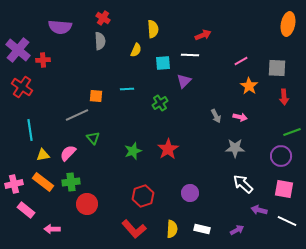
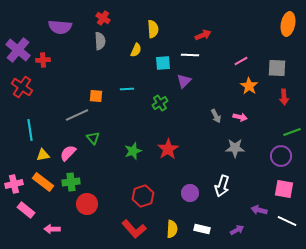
white arrow at (243, 184): moved 21 px left, 2 px down; rotated 115 degrees counterclockwise
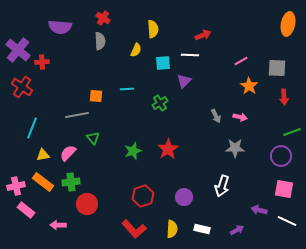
red cross at (43, 60): moved 1 px left, 2 px down
gray line at (77, 115): rotated 15 degrees clockwise
cyan line at (30, 130): moved 2 px right, 2 px up; rotated 30 degrees clockwise
pink cross at (14, 184): moved 2 px right, 2 px down
purple circle at (190, 193): moved 6 px left, 4 px down
pink arrow at (52, 229): moved 6 px right, 4 px up
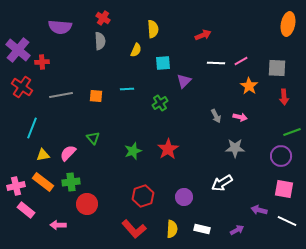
white line at (190, 55): moved 26 px right, 8 px down
gray line at (77, 115): moved 16 px left, 20 px up
white arrow at (222, 186): moved 3 px up; rotated 40 degrees clockwise
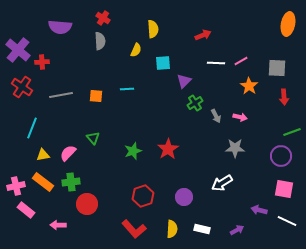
green cross at (160, 103): moved 35 px right
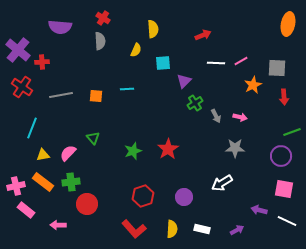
orange star at (249, 86): moved 4 px right, 1 px up; rotated 12 degrees clockwise
